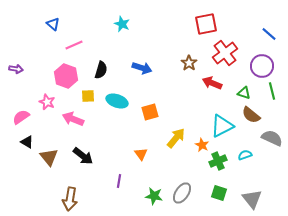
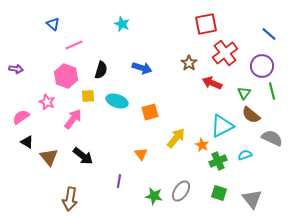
green triangle: rotated 48 degrees clockwise
pink arrow: rotated 105 degrees clockwise
gray ellipse: moved 1 px left, 2 px up
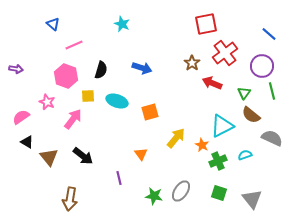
brown star: moved 3 px right
purple line: moved 3 px up; rotated 24 degrees counterclockwise
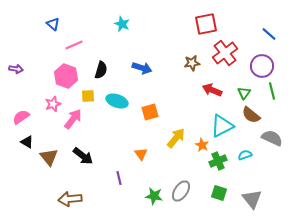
brown star: rotated 28 degrees clockwise
red arrow: moved 7 px down
pink star: moved 6 px right, 2 px down; rotated 28 degrees clockwise
brown arrow: rotated 75 degrees clockwise
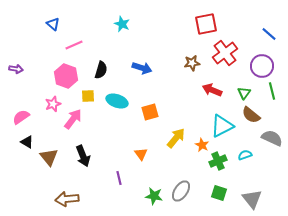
black arrow: rotated 30 degrees clockwise
brown arrow: moved 3 px left
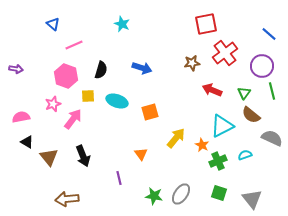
pink semicircle: rotated 24 degrees clockwise
gray ellipse: moved 3 px down
